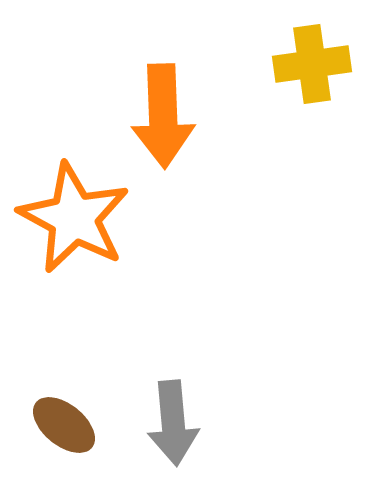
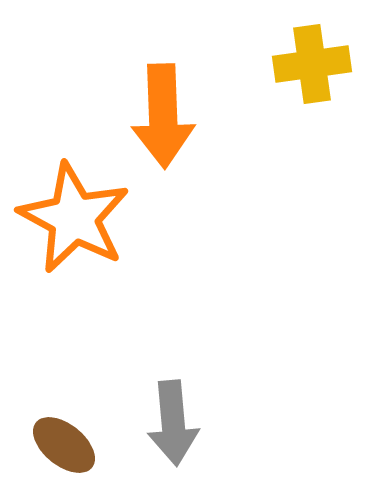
brown ellipse: moved 20 px down
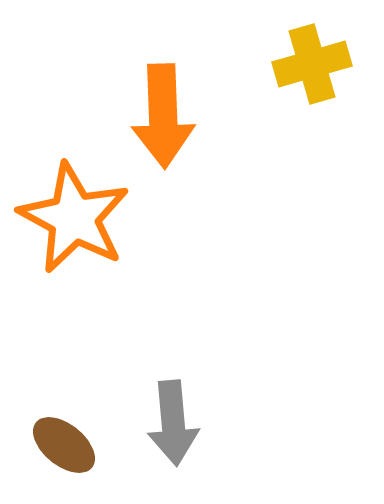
yellow cross: rotated 8 degrees counterclockwise
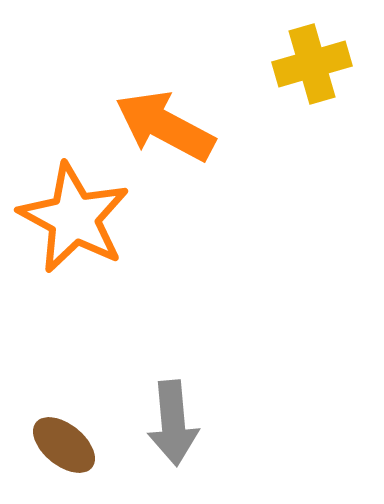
orange arrow: moved 2 px right, 10 px down; rotated 120 degrees clockwise
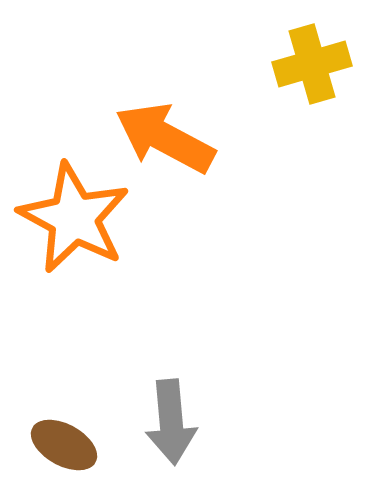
orange arrow: moved 12 px down
gray arrow: moved 2 px left, 1 px up
brown ellipse: rotated 10 degrees counterclockwise
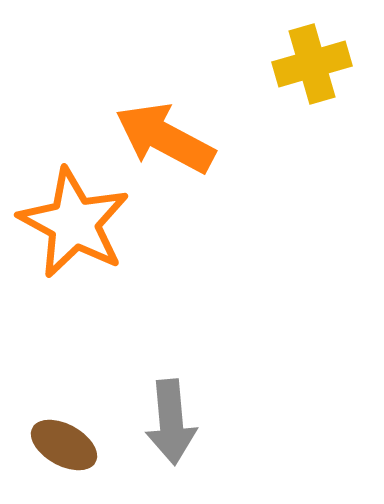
orange star: moved 5 px down
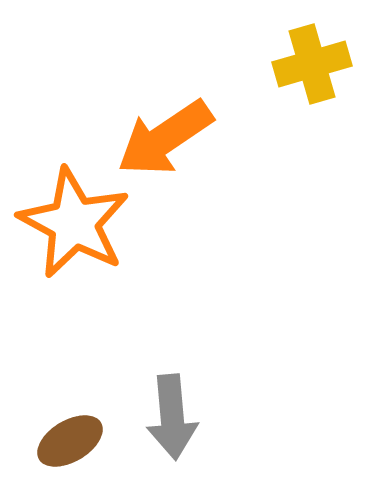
orange arrow: rotated 62 degrees counterclockwise
gray arrow: moved 1 px right, 5 px up
brown ellipse: moved 6 px right, 4 px up; rotated 60 degrees counterclockwise
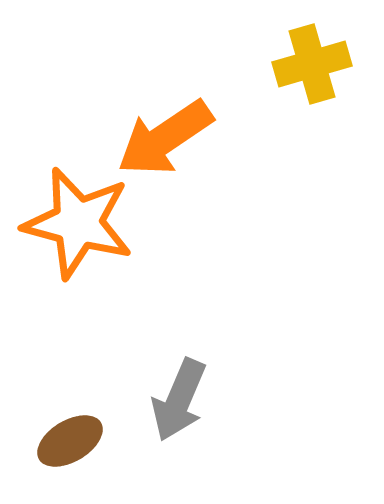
orange star: moved 4 px right; rotated 13 degrees counterclockwise
gray arrow: moved 7 px right, 17 px up; rotated 28 degrees clockwise
